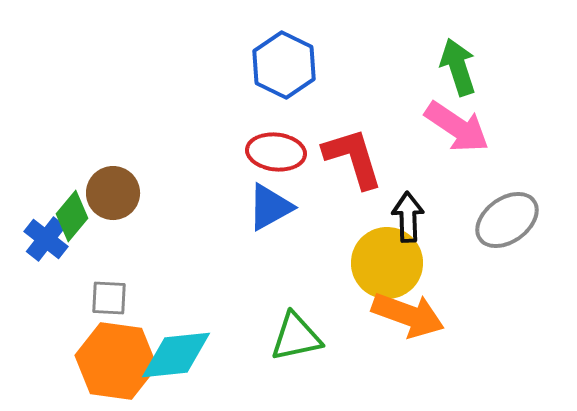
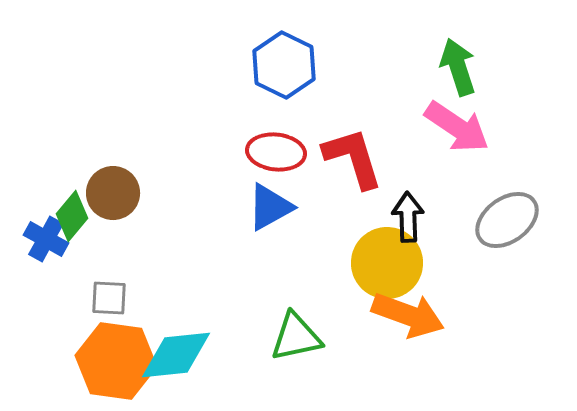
blue cross: rotated 9 degrees counterclockwise
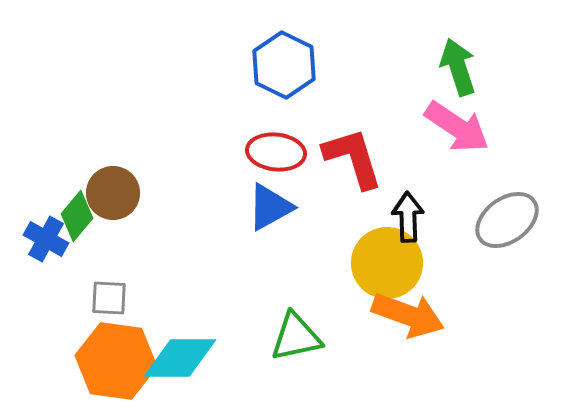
green diamond: moved 5 px right
cyan diamond: moved 4 px right, 3 px down; rotated 6 degrees clockwise
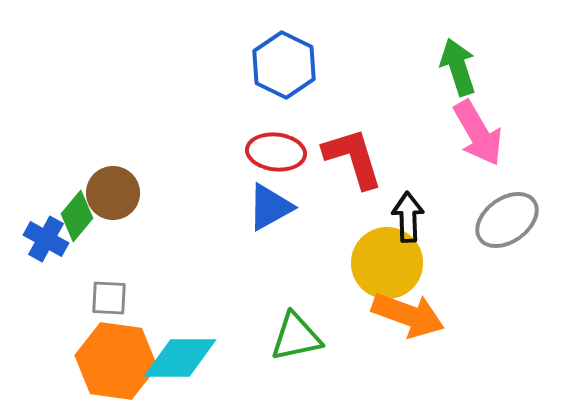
pink arrow: moved 21 px right, 6 px down; rotated 26 degrees clockwise
